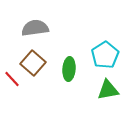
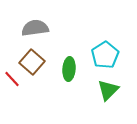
brown square: moved 1 px left, 1 px up
green triangle: rotated 35 degrees counterclockwise
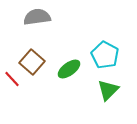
gray semicircle: moved 2 px right, 11 px up
cyan pentagon: rotated 12 degrees counterclockwise
green ellipse: rotated 50 degrees clockwise
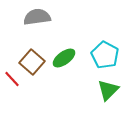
green ellipse: moved 5 px left, 11 px up
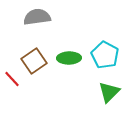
green ellipse: moved 5 px right; rotated 35 degrees clockwise
brown square: moved 2 px right, 1 px up; rotated 15 degrees clockwise
green triangle: moved 1 px right, 2 px down
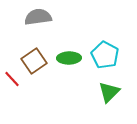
gray semicircle: moved 1 px right
